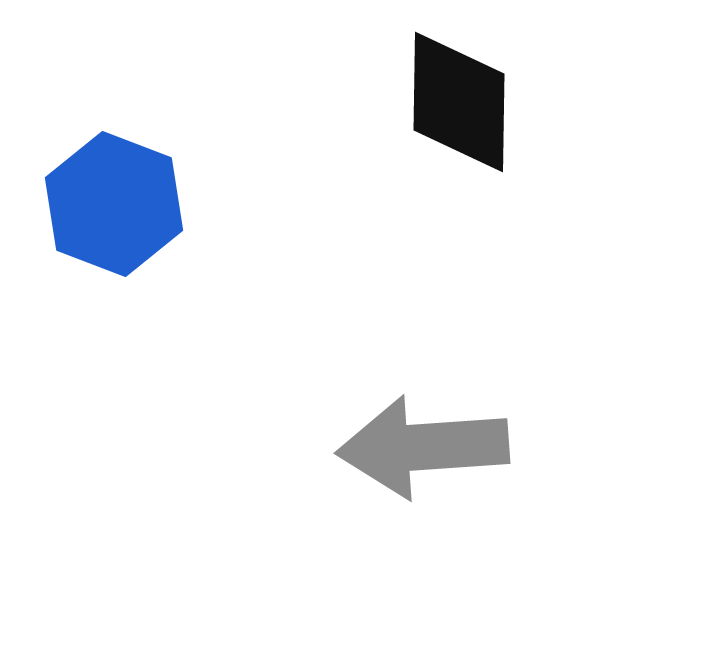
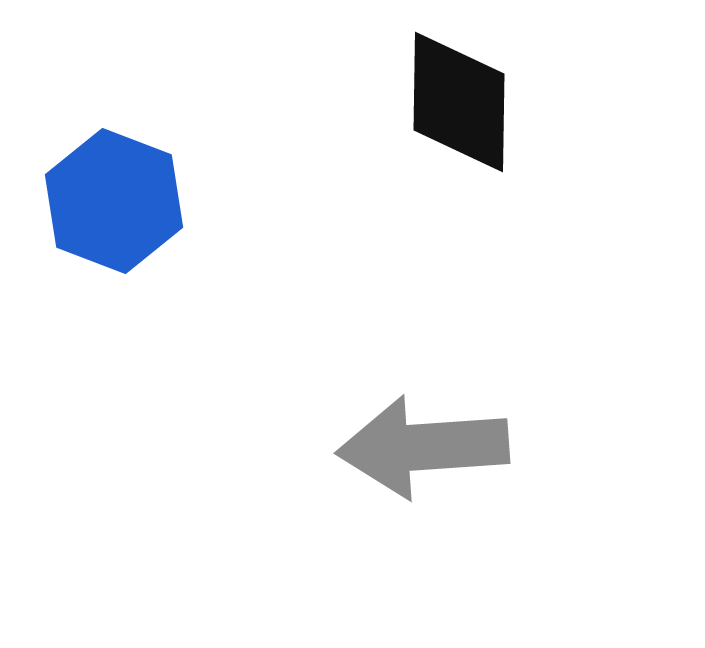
blue hexagon: moved 3 px up
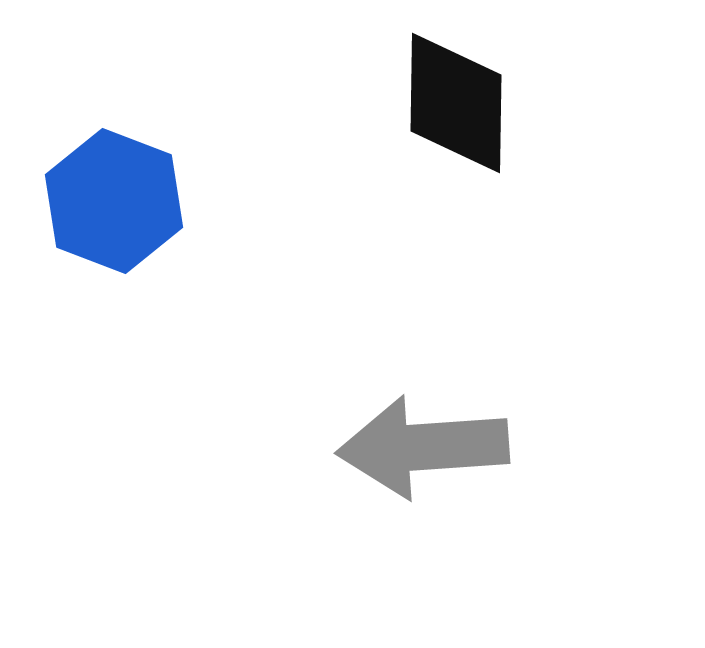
black diamond: moved 3 px left, 1 px down
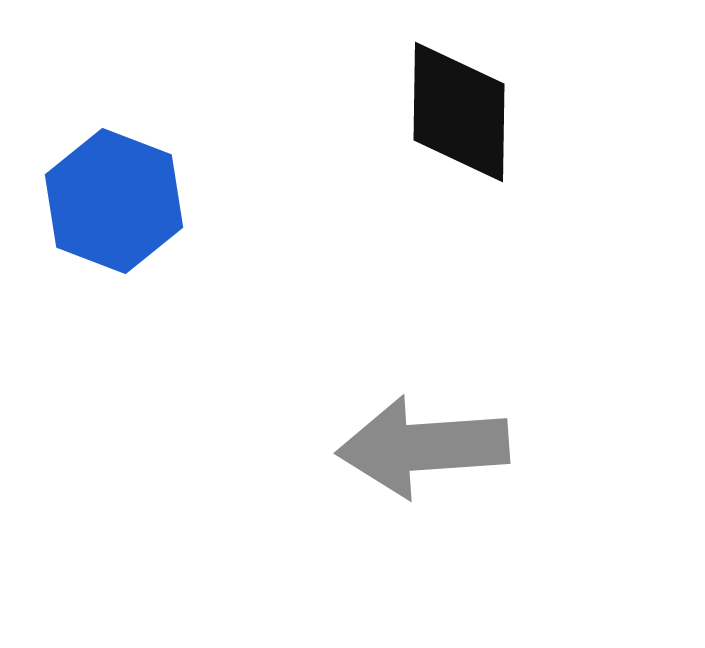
black diamond: moved 3 px right, 9 px down
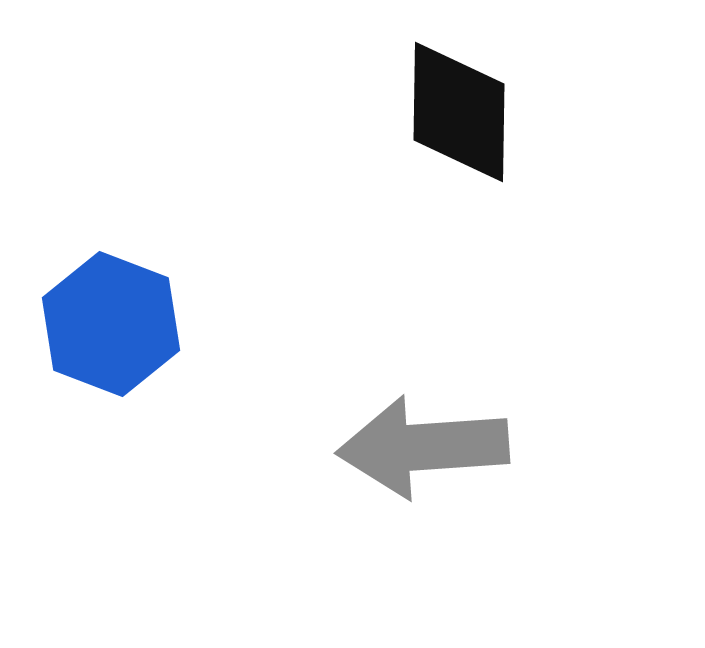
blue hexagon: moved 3 px left, 123 px down
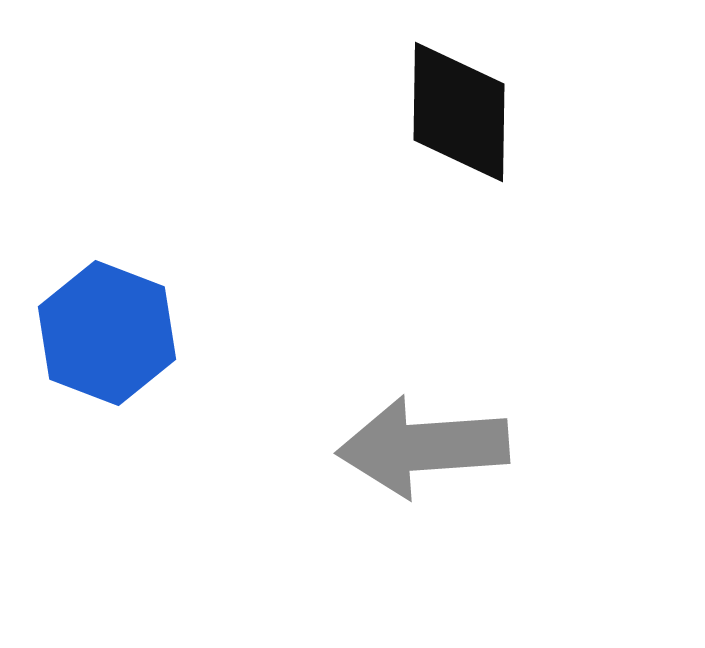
blue hexagon: moved 4 px left, 9 px down
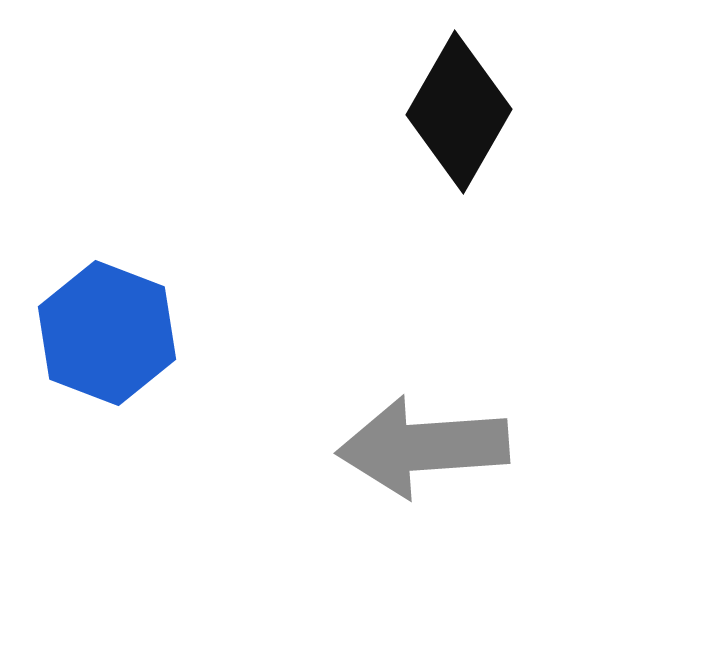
black diamond: rotated 29 degrees clockwise
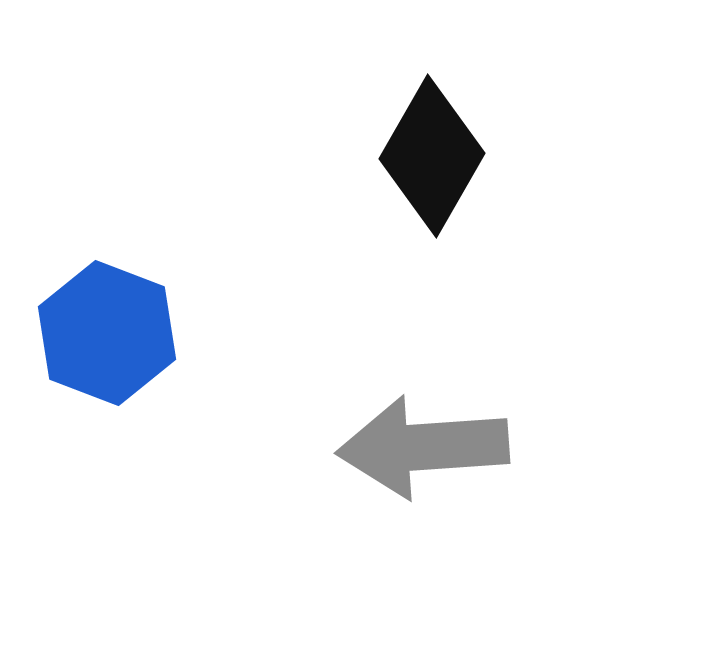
black diamond: moved 27 px left, 44 px down
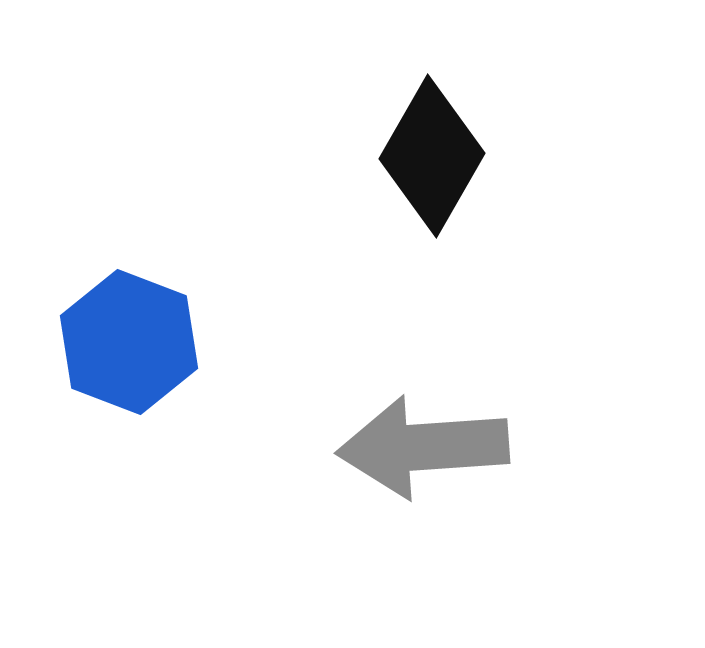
blue hexagon: moved 22 px right, 9 px down
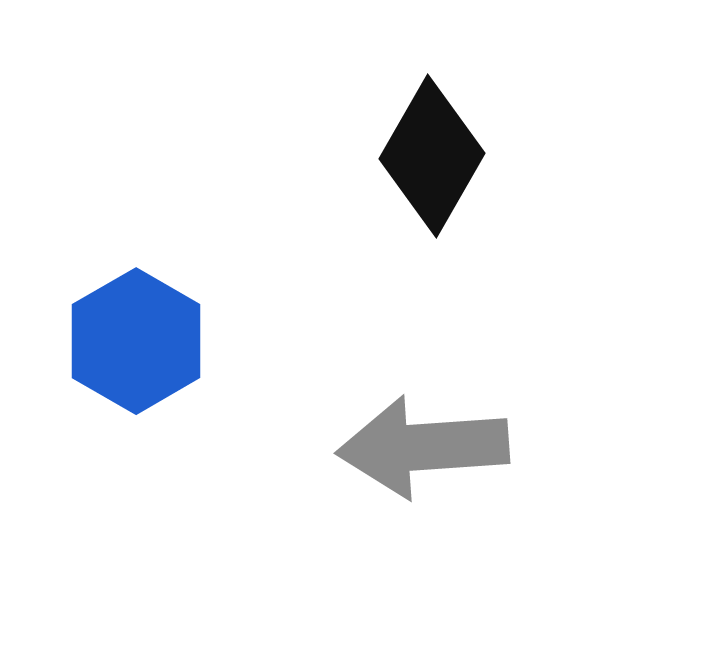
blue hexagon: moved 7 px right, 1 px up; rotated 9 degrees clockwise
